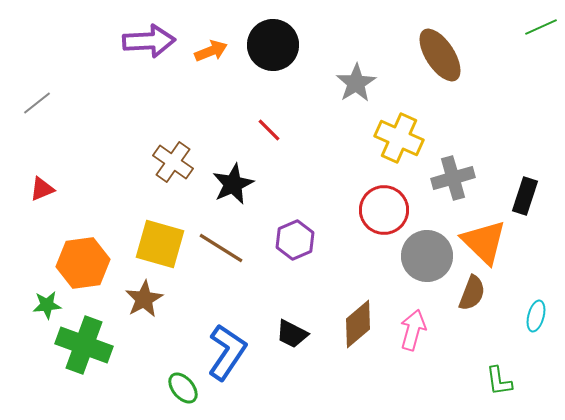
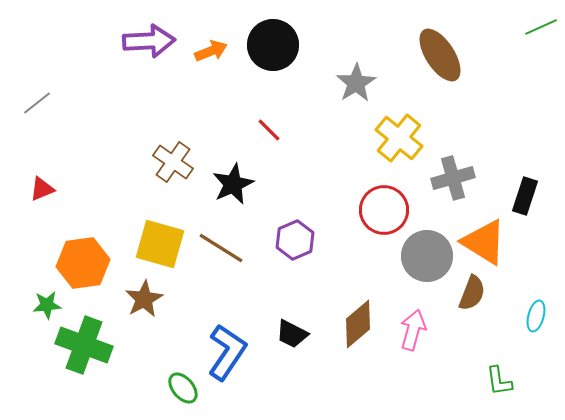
yellow cross: rotated 15 degrees clockwise
orange triangle: rotated 12 degrees counterclockwise
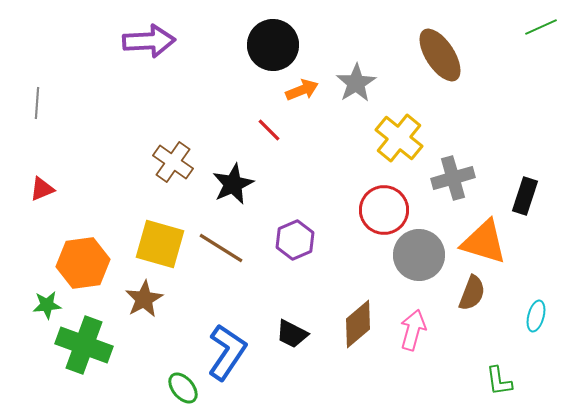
orange arrow: moved 91 px right, 39 px down
gray line: rotated 48 degrees counterclockwise
orange triangle: rotated 15 degrees counterclockwise
gray circle: moved 8 px left, 1 px up
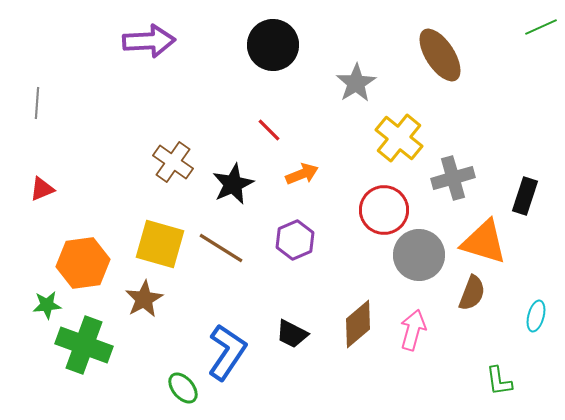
orange arrow: moved 84 px down
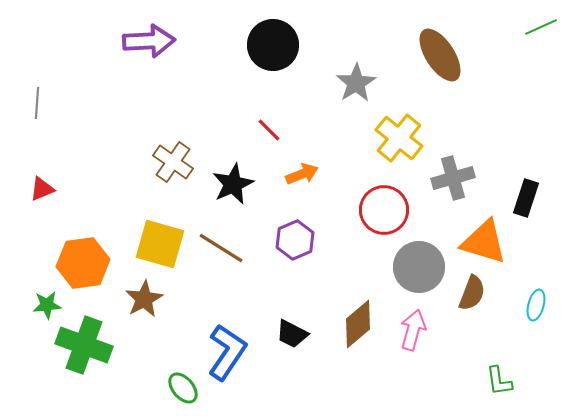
black rectangle: moved 1 px right, 2 px down
gray circle: moved 12 px down
cyan ellipse: moved 11 px up
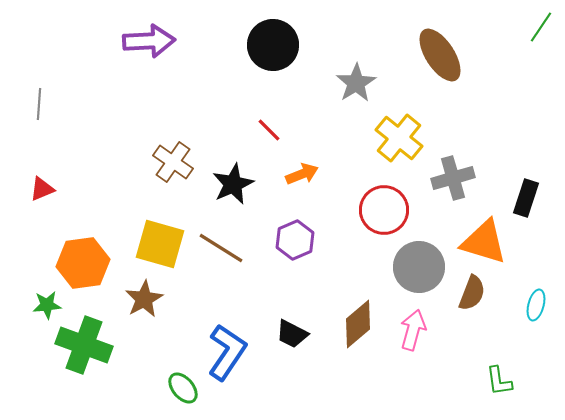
green line: rotated 32 degrees counterclockwise
gray line: moved 2 px right, 1 px down
